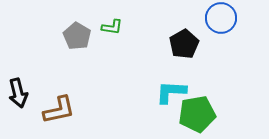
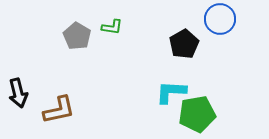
blue circle: moved 1 px left, 1 px down
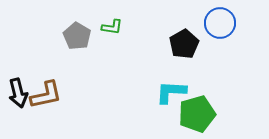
blue circle: moved 4 px down
brown L-shape: moved 13 px left, 15 px up
green pentagon: rotated 6 degrees counterclockwise
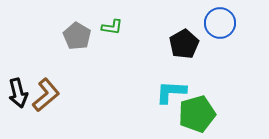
brown L-shape: rotated 28 degrees counterclockwise
